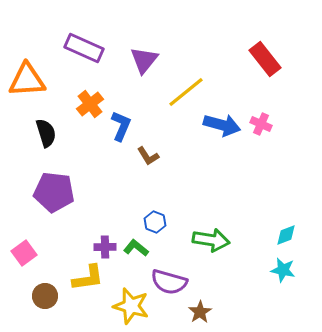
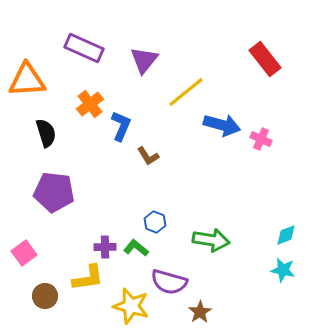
pink cross: moved 15 px down
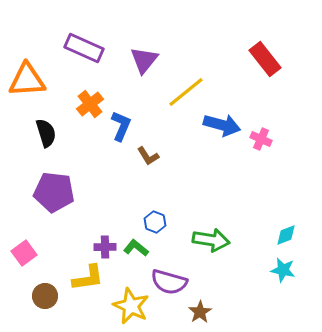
yellow star: rotated 9 degrees clockwise
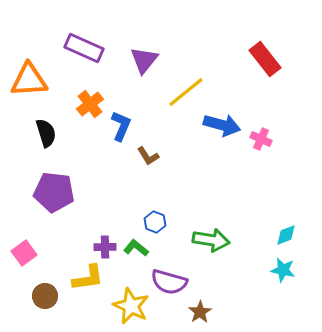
orange triangle: moved 2 px right
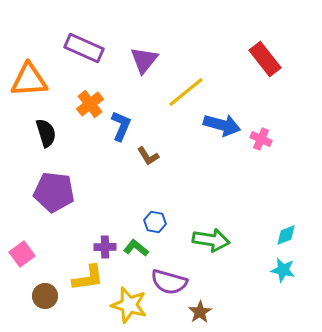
blue hexagon: rotated 10 degrees counterclockwise
pink square: moved 2 px left, 1 px down
yellow star: moved 2 px left, 1 px up; rotated 9 degrees counterclockwise
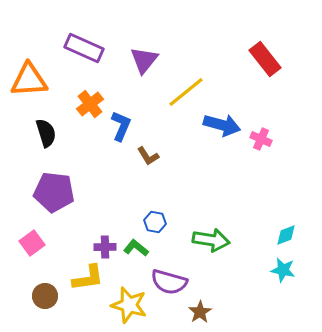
pink square: moved 10 px right, 11 px up
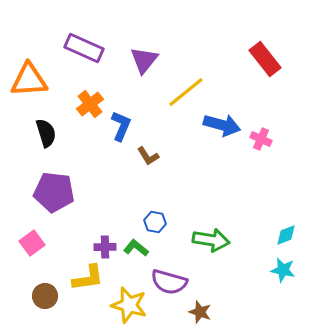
brown star: rotated 20 degrees counterclockwise
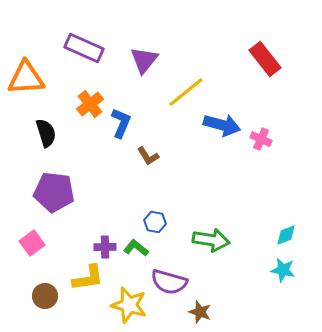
orange triangle: moved 3 px left, 2 px up
blue L-shape: moved 3 px up
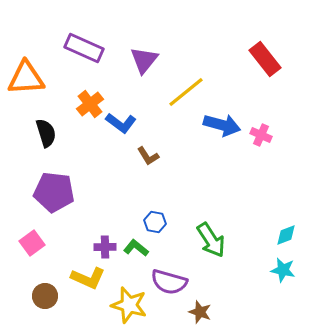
blue L-shape: rotated 104 degrees clockwise
pink cross: moved 4 px up
green arrow: rotated 48 degrees clockwise
yellow L-shape: rotated 32 degrees clockwise
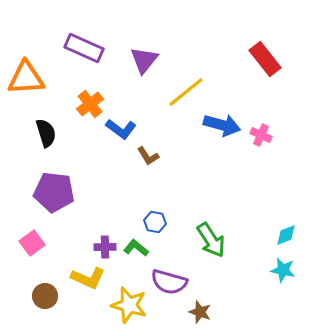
blue L-shape: moved 6 px down
